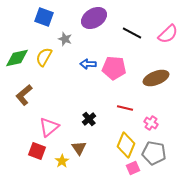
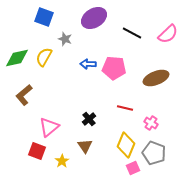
brown triangle: moved 6 px right, 2 px up
gray pentagon: rotated 10 degrees clockwise
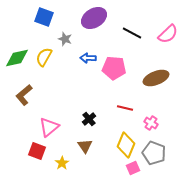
blue arrow: moved 6 px up
yellow star: moved 2 px down
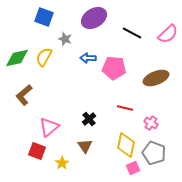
yellow diamond: rotated 10 degrees counterclockwise
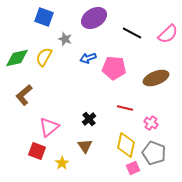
blue arrow: rotated 21 degrees counterclockwise
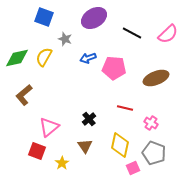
yellow diamond: moved 6 px left
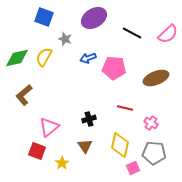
black cross: rotated 24 degrees clockwise
gray pentagon: rotated 15 degrees counterclockwise
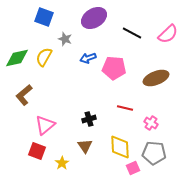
pink triangle: moved 4 px left, 2 px up
yellow diamond: moved 2 px down; rotated 15 degrees counterclockwise
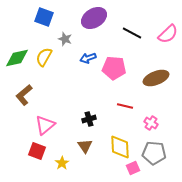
red line: moved 2 px up
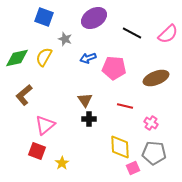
black cross: rotated 16 degrees clockwise
brown triangle: moved 46 px up
